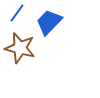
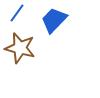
blue trapezoid: moved 5 px right, 2 px up
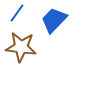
brown star: moved 1 px right, 1 px up; rotated 8 degrees counterclockwise
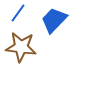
blue line: moved 1 px right
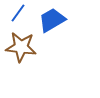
blue trapezoid: moved 2 px left; rotated 16 degrees clockwise
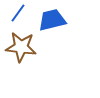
blue trapezoid: rotated 16 degrees clockwise
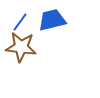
blue line: moved 2 px right, 9 px down
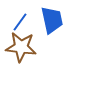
blue trapezoid: rotated 92 degrees clockwise
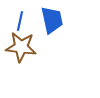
blue line: moved 1 px up; rotated 24 degrees counterclockwise
